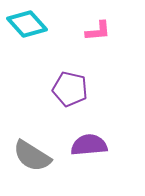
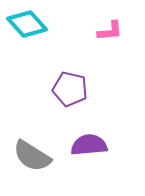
pink L-shape: moved 12 px right
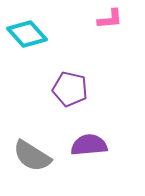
cyan diamond: moved 10 px down
pink L-shape: moved 12 px up
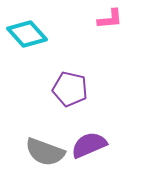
purple semicircle: rotated 18 degrees counterclockwise
gray semicircle: moved 13 px right, 4 px up; rotated 12 degrees counterclockwise
